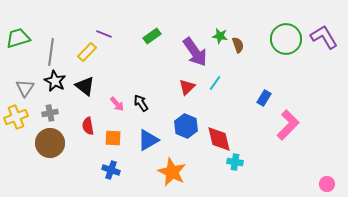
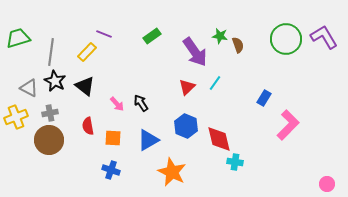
gray triangle: moved 4 px right; rotated 36 degrees counterclockwise
brown circle: moved 1 px left, 3 px up
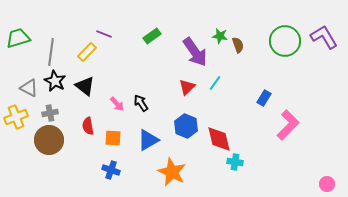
green circle: moved 1 px left, 2 px down
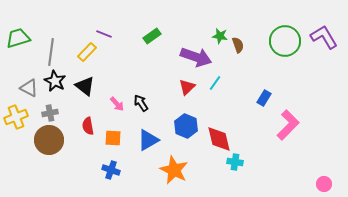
purple arrow: moved 1 px right, 5 px down; rotated 36 degrees counterclockwise
orange star: moved 2 px right, 2 px up
pink circle: moved 3 px left
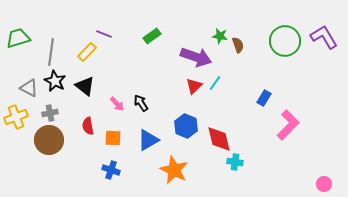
red triangle: moved 7 px right, 1 px up
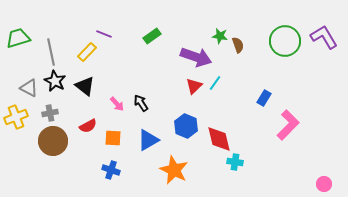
gray line: rotated 20 degrees counterclockwise
red semicircle: rotated 108 degrees counterclockwise
brown circle: moved 4 px right, 1 px down
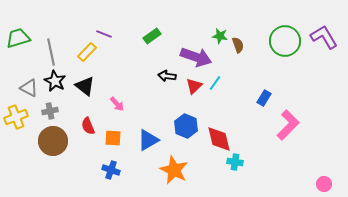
black arrow: moved 26 px right, 27 px up; rotated 48 degrees counterclockwise
gray cross: moved 2 px up
red semicircle: rotated 96 degrees clockwise
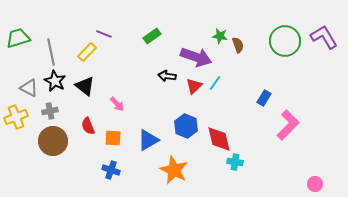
pink circle: moved 9 px left
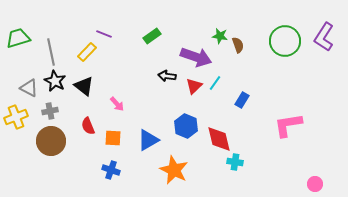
purple L-shape: rotated 116 degrees counterclockwise
black triangle: moved 1 px left
blue rectangle: moved 22 px left, 2 px down
pink L-shape: rotated 144 degrees counterclockwise
brown circle: moved 2 px left
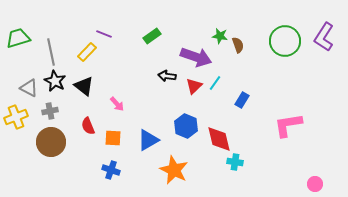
brown circle: moved 1 px down
